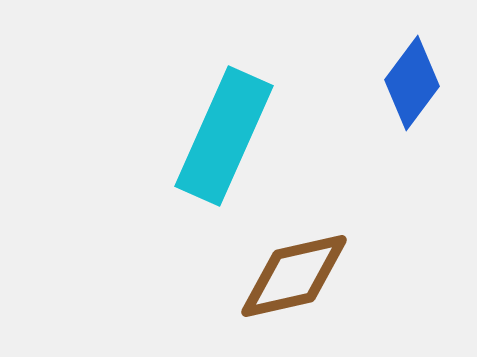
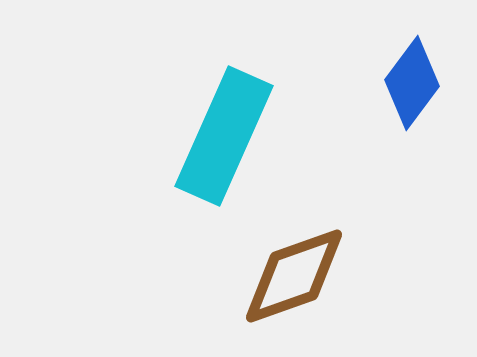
brown diamond: rotated 7 degrees counterclockwise
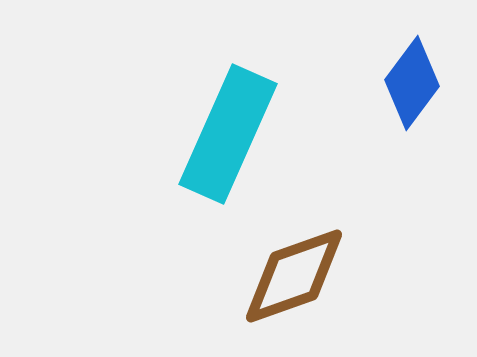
cyan rectangle: moved 4 px right, 2 px up
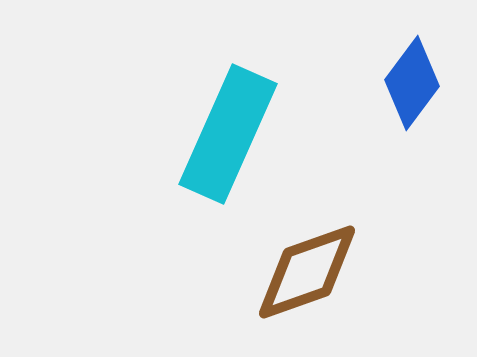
brown diamond: moved 13 px right, 4 px up
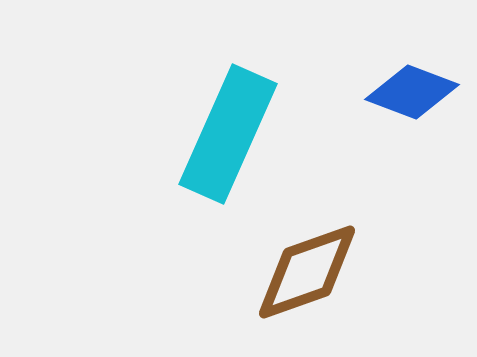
blue diamond: moved 9 px down; rotated 74 degrees clockwise
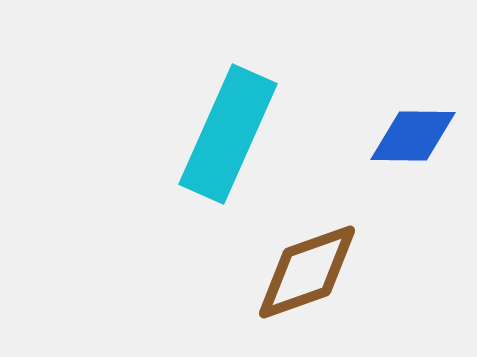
blue diamond: moved 1 px right, 44 px down; rotated 20 degrees counterclockwise
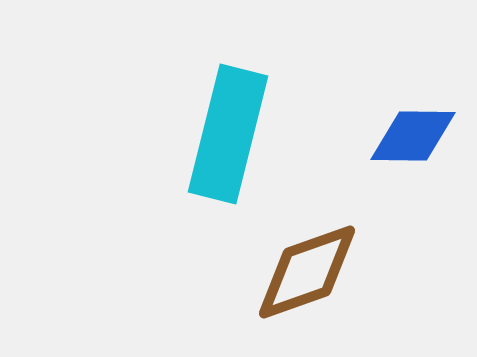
cyan rectangle: rotated 10 degrees counterclockwise
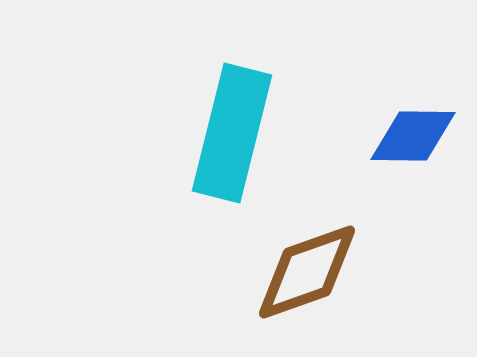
cyan rectangle: moved 4 px right, 1 px up
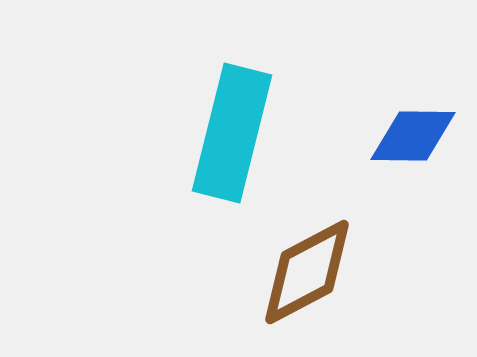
brown diamond: rotated 8 degrees counterclockwise
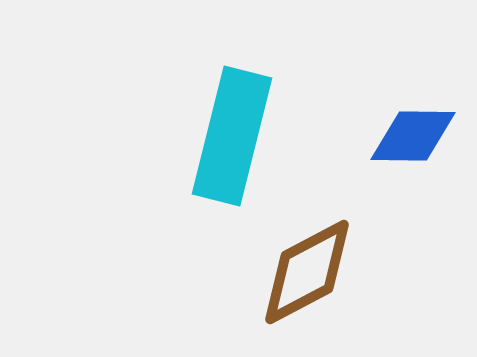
cyan rectangle: moved 3 px down
